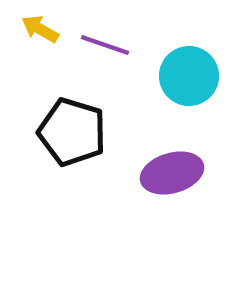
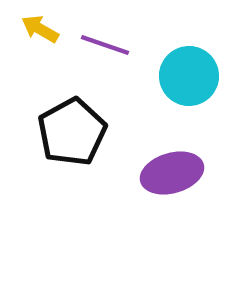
black pentagon: rotated 26 degrees clockwise
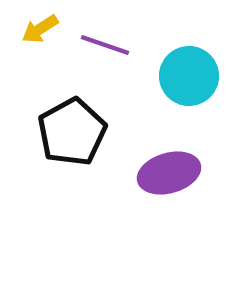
yellow arrow: rotated 63 degrees counterclockwise
purple ellipse: moved 3 px left
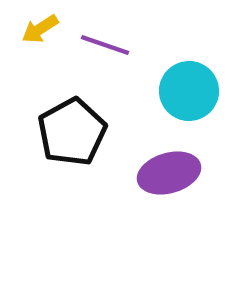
cyan circle: moved 15 px down
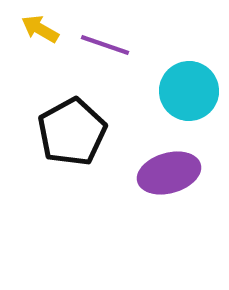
yellow arrow: rotated 63 degrees clockwise
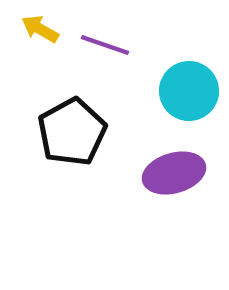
purple ellipse: moved 5 px right
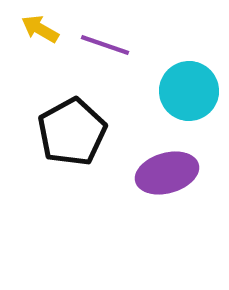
purple ellipse: moved 7 px left
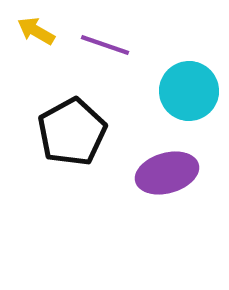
yellow arrow: moved 4 px left, 2 px down
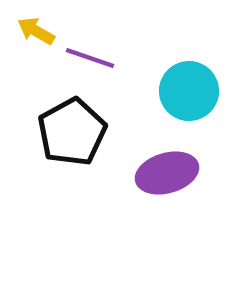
purple line: moved 15 px left, 13 px down
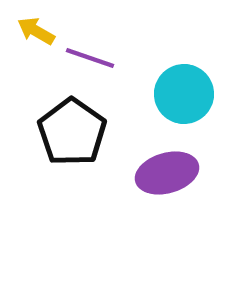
cyan circle: moved 5 px left, 3 px down
black pentagon: rotated 8 degrees counterclockwise
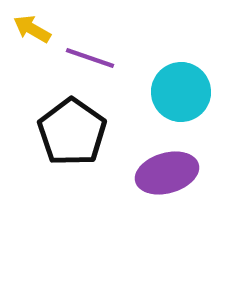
yellow arrow: moved 4 px left, 2 px up
cyan circle: moved 3 px left, 2 px up
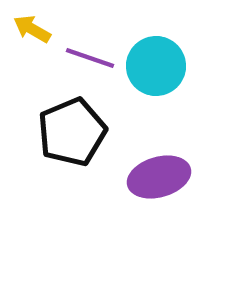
cyan circle: moved 25 px left, 26 px up
black pentagon: rotated 14 degrees clockwise
purple ellipse: moved 8 px left, 4 px down
